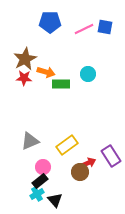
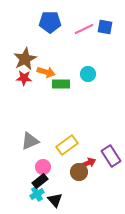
brown circle: moved 1 px left
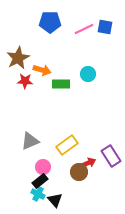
brown star: moved 7 px left, 1 px up
orange arrow: moved 4 px left, 2 px up
red star: moved 1 px right, 3 px down
cyan cross: moved 1 px right; rotated 32 degrees counterclockwise
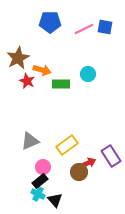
red star: moved 2 px right; rotated 21 degrees clockwise
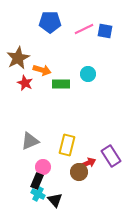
blue square: moved 4 px down
red star: moved 2 px left, 2 px down
yellow rectangle: rotated 40 degrees counterclockwise
black rectangle: moved 3 px left; rotated 28 degrees counterclockwise
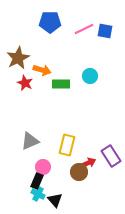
cyan circle: moved 2 px right, 2 px down
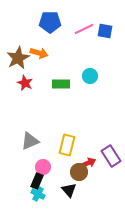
orange arrow: moved 3 px left, 17 px up
black triangle: moved 14 px right, 10 px up
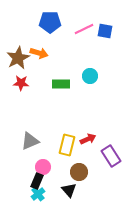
red star: moved 4 px left; rotated 21 degrees counterclockwise
red arrow: moved 24 px up
cyan cross: rotated 24 degrees clockwise
